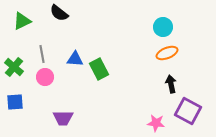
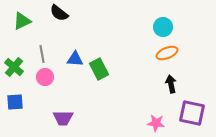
purple square: moved 4 px right, 2 px down; rotated 16 degrees counterclockwise
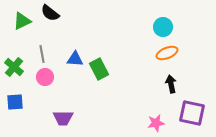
black semicircle: moved 9 px left
pink star: rotated 18 degrees counterclockwise
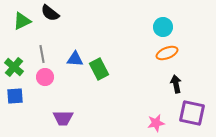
black arrow: moved 5 px right
blue square: moved 6 px up
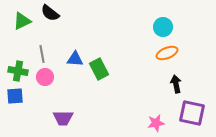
green cross: moved 4 px right, 4 px down; rotated 30 degrees counterclockwise
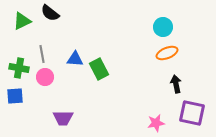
green cross: moved 1 px right, 3 px up
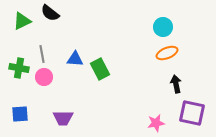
green rectangle: moved 1 px right
pink circle: moved 1 px left
blue square: moved 5 px right, 18 px down
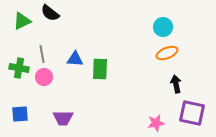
green rectangle: rotated 30 degrees clockwise
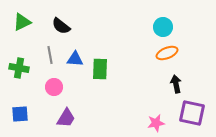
black semicircle: moved 11 px right, 13 px down
green triangle: moved 1 px down
gray line: moved 8 px right, 1 px down
pink circle: moved 10 px right, 10 px down
purple trapezoid: moved 3 px right; rotated 60 degrees counterclockwise
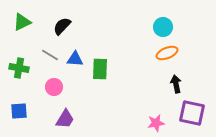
black semicircle: moved 1 px right; rotated 96 degrees clockwise
gray line: rotated 48 degrees counterclockwise
blue square: moved 1 px left, 3 px up
purple trapezoid: moved 1 px left, 1 px down
